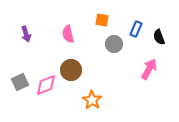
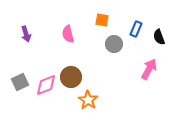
brown circle: moved 7 px down
orange star: moved 4 px left
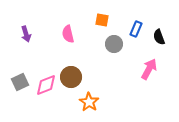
orange star: moved 1 px right, 2 px down
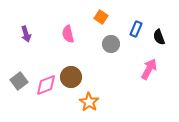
orange square: moved 1 px left, 3 px up; rotated 24 degrees clockwise
gray circle: moved 3 px left
gray square: moved 1 px left, 1 px up; rotated 12 degrees counterclockwise
